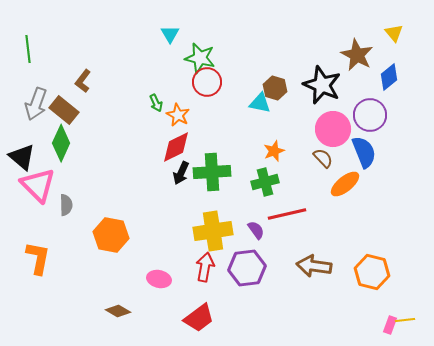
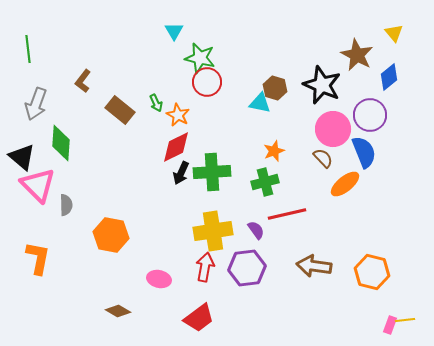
cyan triangle at (170, 34): moved 4 px right, 3 px up
brown rectangle at (64, 110): moved 56 px right
green diamond at (61, 143): rotated 21 degrees counterclockwise
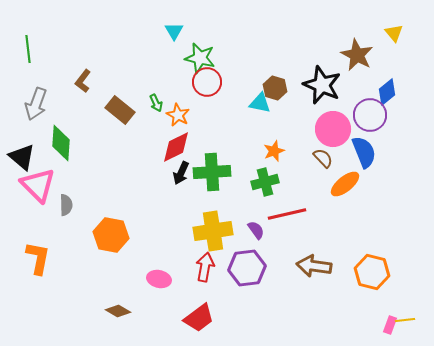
blue diamond at (389, 77): moved 2 px left, 15 px down
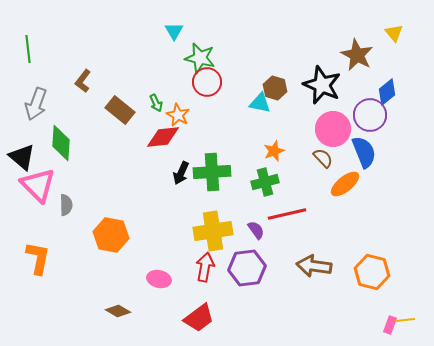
red diamond at (176, 147): moved 13 px left, 10 px up; rotated 20 degrees clockwise
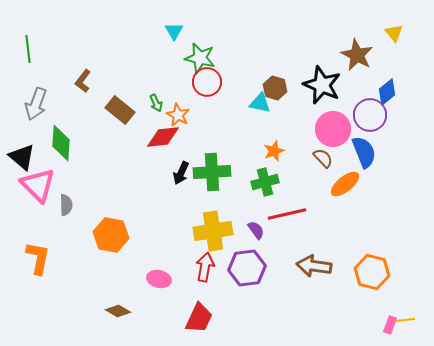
red trapezoid at (199, 318): rotated 28 degrees counterclockwise
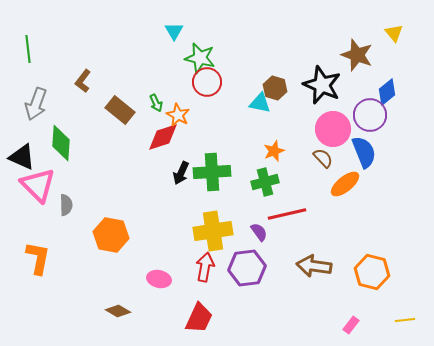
brown star at (357, 55): rotated 8 degrees counterclockwise
red diamond at (163, 137): rotated 12 degrees counterclockwise
black triangle at (22, 157): rotated 16 degrees counterclockwise
purple semicircle at (256, 230): moved 3 px right, 2 px down
pink rectangle at (390, 325): moved 39 px left; rotated 18 degrees clockwise
